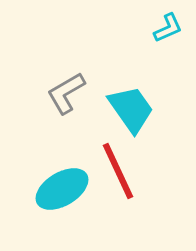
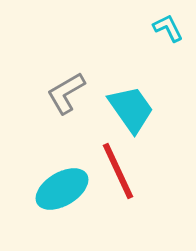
cyan L-shape: rotated 92 degrees counterclockwise
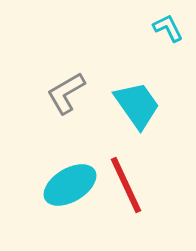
cyan trapezoid: moved 6 px right, 4 px up
red line: moved 8 px right, 14 px down
cyan ellipse: moved 8 px right, 4 px up
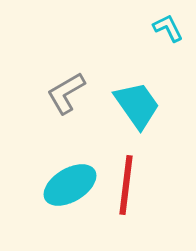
red line: rotated 32 degrees clockwise
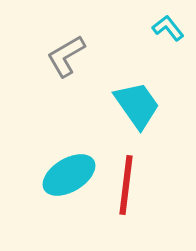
cyan L-shape: rotated 12 degrees counterclockwise
gray L-shape: moved 37 px up
cyan ellipse: moved 1 px left, 10 px up
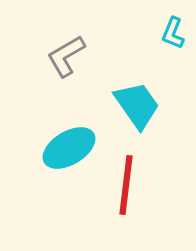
cyan L-shape: moved 5 px right, 5 px down; rotated 120 degrees counterclockwise
cyan ellipse: moved 27 px up
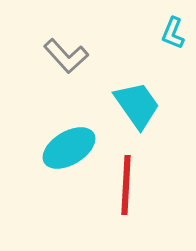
gray L-shape: rotated 102 degrees counterclockwise
red line: rotated 4 degrees counterclockwise
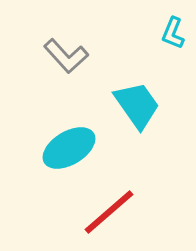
red line: moved 17 px left, 27 px down; rotated 46 degrees clockwise
